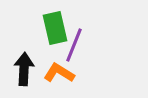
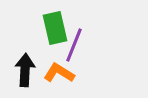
black arrow: moved 1 px right, 1 px down
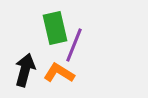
black arrow: rotated 12 degrees clockwise
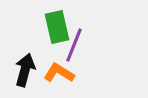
green rectangle: moved 2 px right, 1 px up
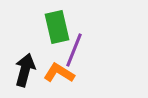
purple line: moved 5 px down
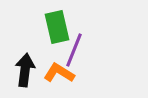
black arrow: rotated 8 degrees counterclockwise
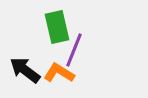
black arrow: rotated 60 degrees counterclockwise
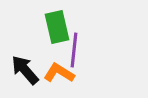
purple line: rotated 16 degrees counterclockwise
black arrow: rotated 12 degrees clockwise
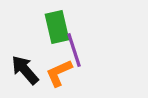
purple line: rotated 24 degrees counterclockwise
orange L-shape: rotated 56 degrees counterclockwise
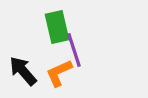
black arrow: moved 2 px left, 1 px down
